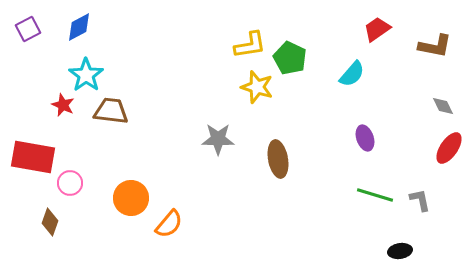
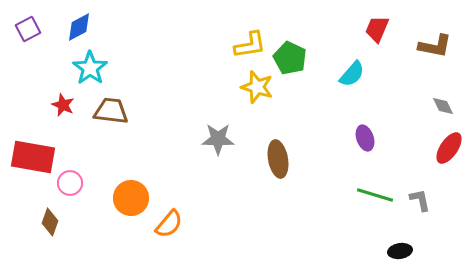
red trapezoid: rotated 32 degrees counterclockwise
cyan star: moved 4 px right, 7 px up
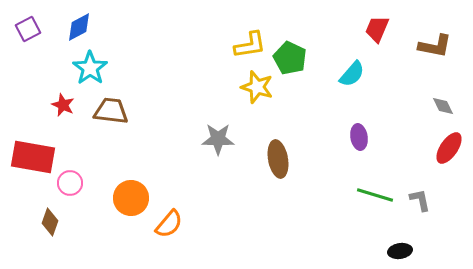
purple ellipse: moved 6 px left, 1 px up; rotated 10 degrees clockwise
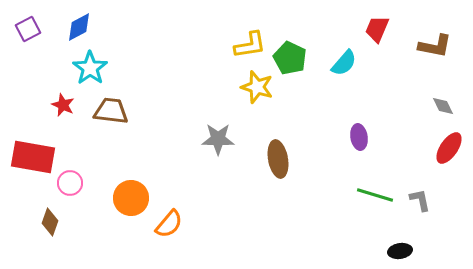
cyan semicircle: moved 8 px left, 11 px up
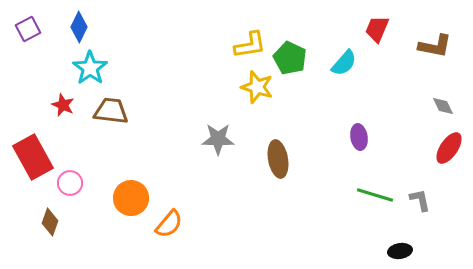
blue diamond: rotated 36 degrees counterclockwise
red rectangle: rotated 51 degrees clockwise
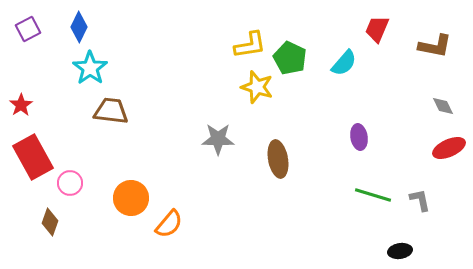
red star: moved 42 px left; rotated 15 degrees clockwise
red ellipse: rotated 32 degrees clockwise
green line: moved 2 px left
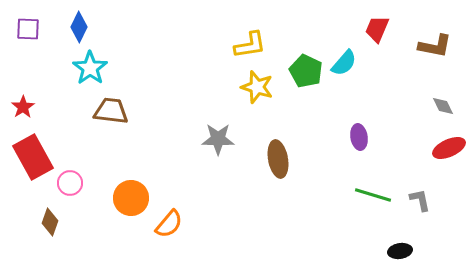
purple square: rotated 30 degrees clockwise
green pentagon: moved 16 px right, 13 px down
red star: moved 2 px right, 2 px down
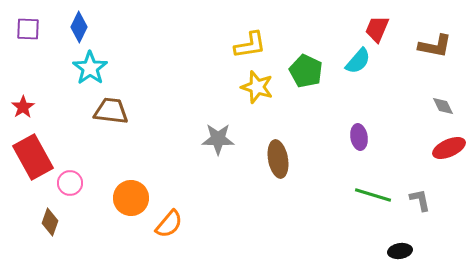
cyan semicircle: moved 14 px right, 2 px up
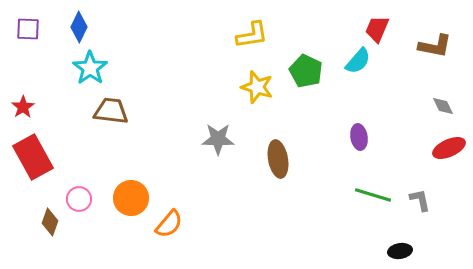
yellow L-shape: moved 2 px right, 10 px up
pink circle: moved 9 px right, 16 px down
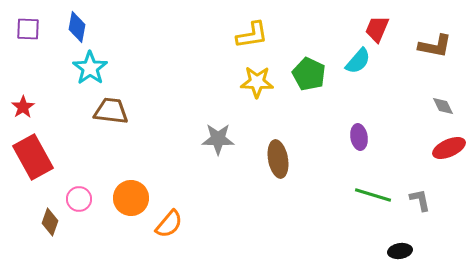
blue diamond: moved 2 px left; rotated 16 degrees counterclockwise
green pentagon: moved 3 px right, 3 px down
yellow star: moved 5 px up; rotated 16 degrees counterclockwise
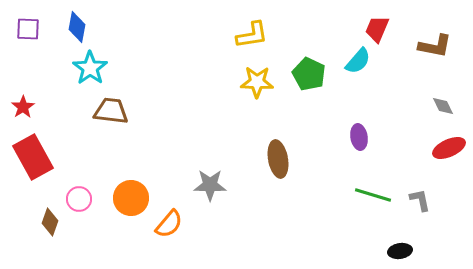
gray star: moved 8 px left, 46 px down
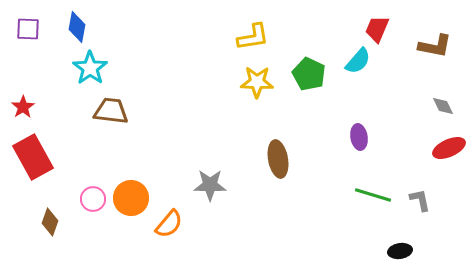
yellow L-shape: moved 1 px right, 2 px down
pink circle: moved 14 px right
